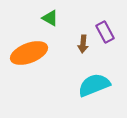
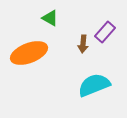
purple rectangle: rotated 70 degrees clockwise
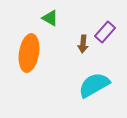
orange ellipse: rotated 60 degrees counterclockwise
cyan semicircle: rotated 8 degrees counterclockwise
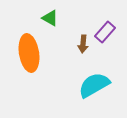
orange ellipse: rotated 18 degrees counterclockwise
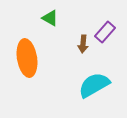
orange ellipse: moved 2 px left, 5 px down
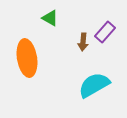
brown arrow: moved 2 px up
